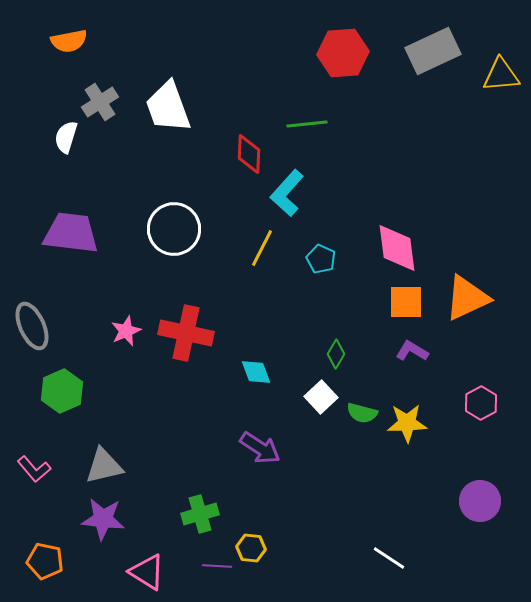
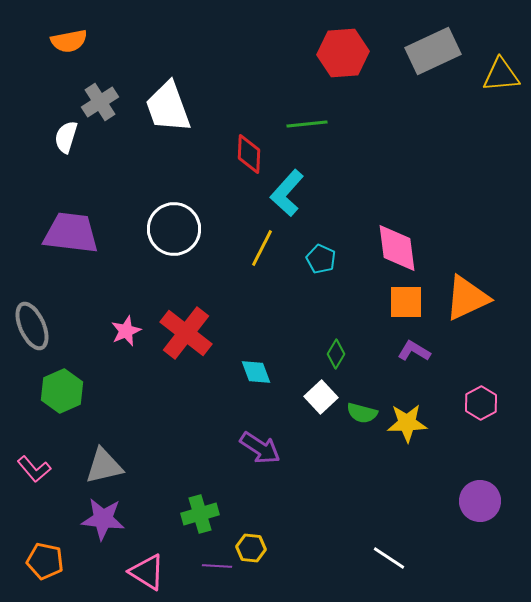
red cross: rotated 26 degrees clockwise
purple L-shape: moved 2 px right
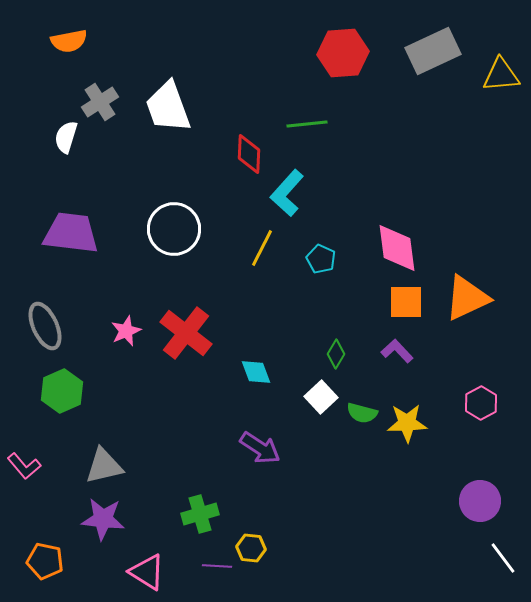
gray ellipse: moved 13 px right
purple L-shape: moved 17 px left; rotated 16 degrees clockwise
pink L-shape: moved 10 px left, 3 px up
white line: moved 114 px right; rotated 20 degrees clockwise
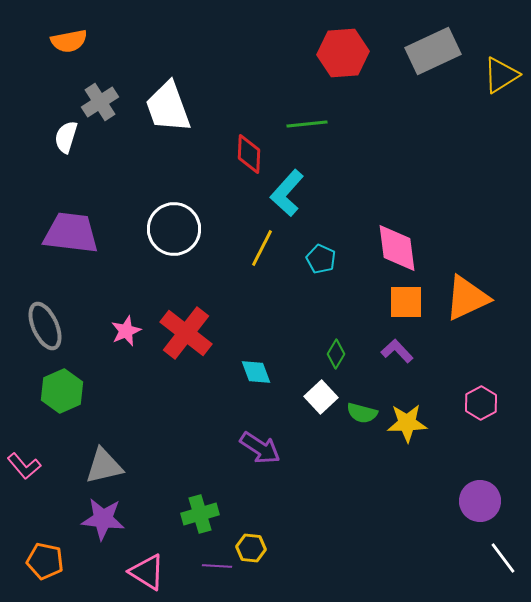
yellow triangle: rotated 27 degrees counterclockwise
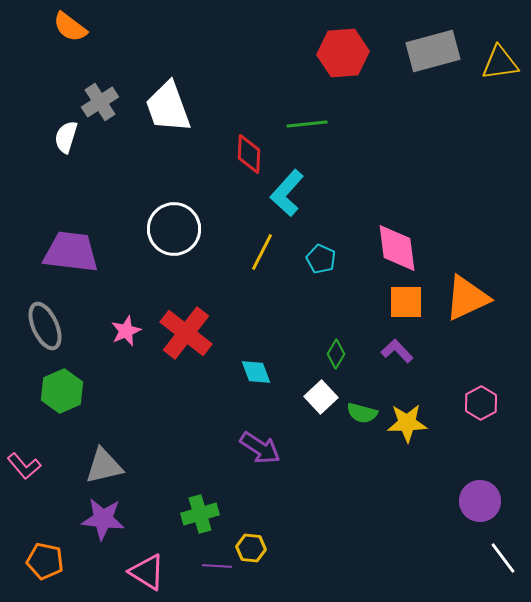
orange semicircle: moved 1 px right, 14 px up; rotated 48 degrees clockwise
gray rectangle: rotated 10 degrees clockwise
yellow triangle: moved 1 px left, 12 px up; rotated 24 degrees clockwise
purple trapezoid: moved 19 px down
yellow line: moved 4 px down
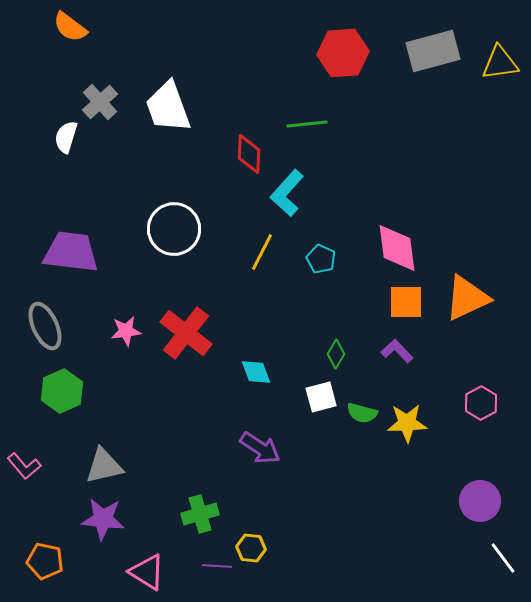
gray cross: rotated 9 degrees counterclockwise
pink star: rotated 16 degrees clockwise
white square: rotated 28 degrees clockwise
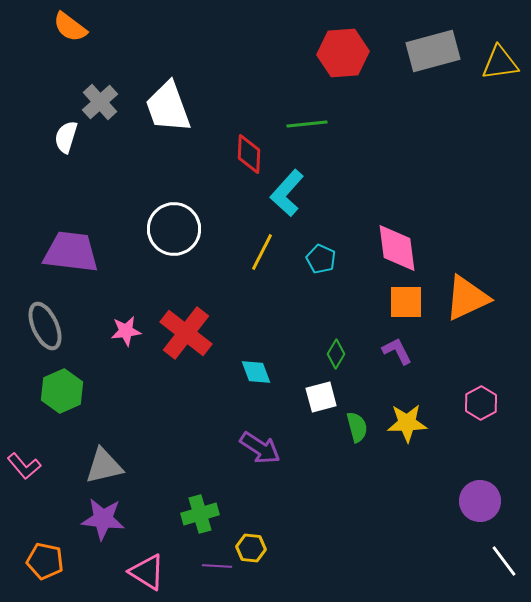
purple L-shape: rotated 16 degrees clockwise
green semicircle: moved 5 px left, 14 px down; rotated 120 degrees counterclockwise
white line: moved 1 px right, 3 px down
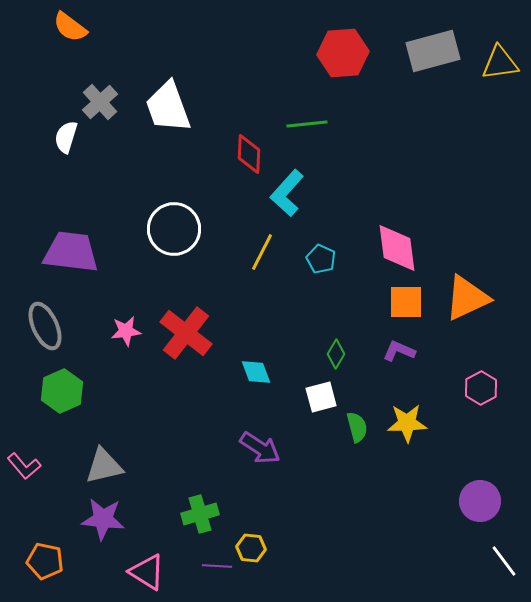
purple L-shape: moved 2 px right; rotated 40 degrees counterclockwise
pink hexagon: moved 15 px up
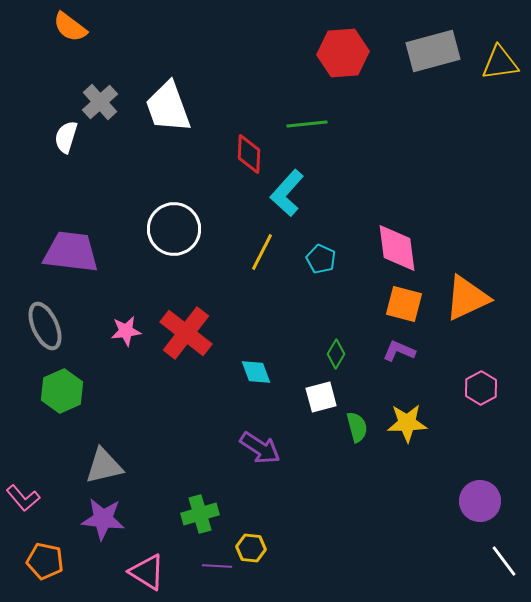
orange square: moved 2 px left, 2 px down; rotated 15 degrees clockwise
pink L-shape: moved 1 px left, 32 px down
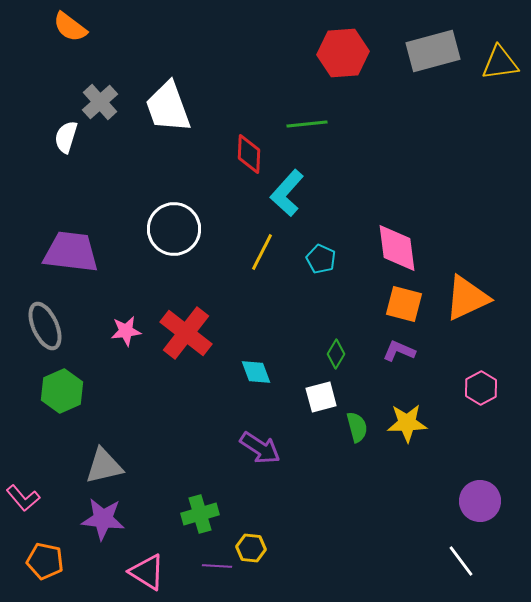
white line: moved 43 px left
